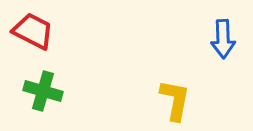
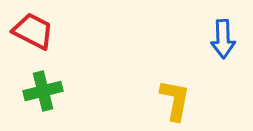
green cross: rotated 30 degrees counterclockwise
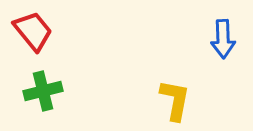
red trapezoid: rotated 24 degrees clockwise
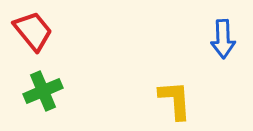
green cross: rotated 9 degrees counterclockwise
yellow L-shape: rotated 15 degrees counterclockwise
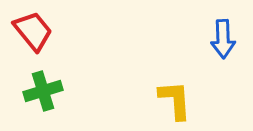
green cross: rotated 6 degrees clockwise
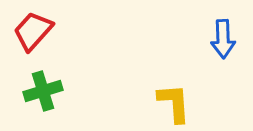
red trapezoid: rotated 99 degrees counterclockwise
yellow L-shape: moved 1 px left, 3 px down
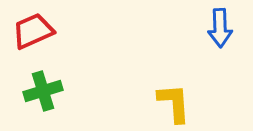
red trapezoid: rotated 24 degrees clockwise
blue arrow: moved 3 px left, 11 px up
